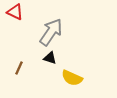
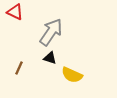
yellow semicircle: moved 3 px up
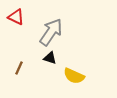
red triangle: moved 1 px right, 5 px down
yellow semicircle: moved 2 px right, 1 px down
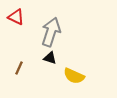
gray arrow: rotated 16 degrees counterclockwise
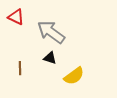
gray arrow: rotated 72 degrees counterclockwise
brown line: moved 1 px right; rotated 24 degrees counterclockwise
yellow semicircle: rotated 60 degrees counterclockwise
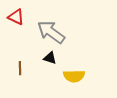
yellow semicircle: rotated 35 degrees clockwise
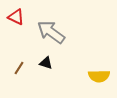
black triangle: moved 4 px left, 5 px down
brown line: moved 1 px left; rotated 32 degrees clockwise
yellow semicircle: moved 25 px right
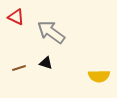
brown line: rotated 40 degrees clockwise
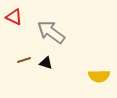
red triangle: moved 2 px left
brown line: moved 5 px right, 8 px up
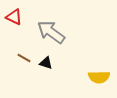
brown line: moved 2 px up; rotated 48 degrees clockwise
yellow semicircle: moved 1 px down
